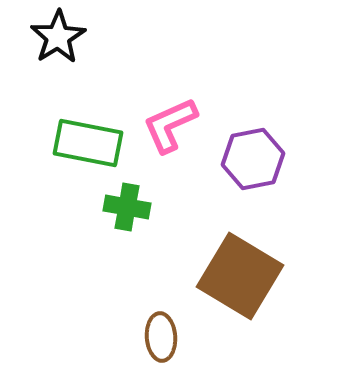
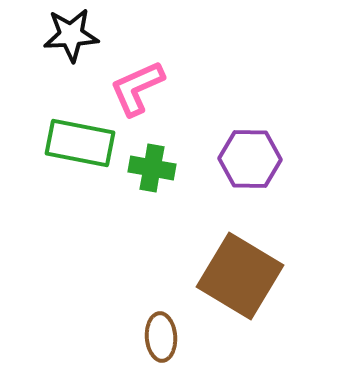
black star: moved 13 px right, 2 px up; rotated 28 degrees clockwise
pink L-shape: moved 33 px left, 37 px up
green rectangle: moved 8 px left
purple hexagon: moved 3 px left; rotated 12 degrees clockwise
green cross: moved 25 px right, 39 px up
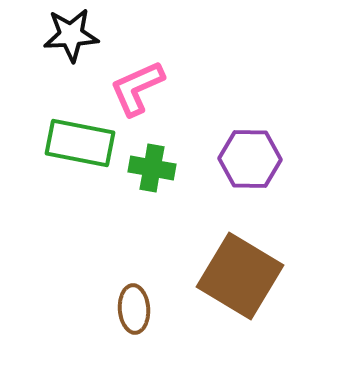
brown ellipse: moved 27 px left, 28 px up
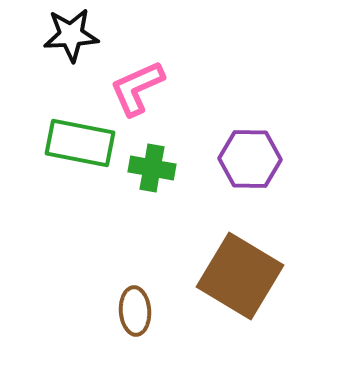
brown ellipse: moved 1 px right, 2 px down
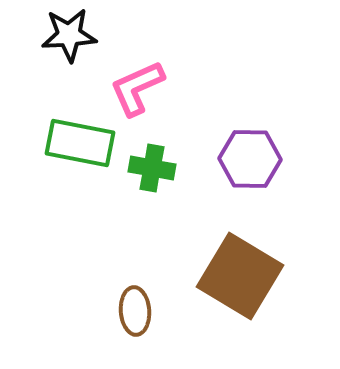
black star: moved 2 px left
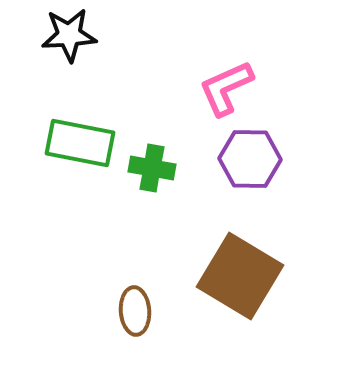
pink L-shape: moved 89 px right
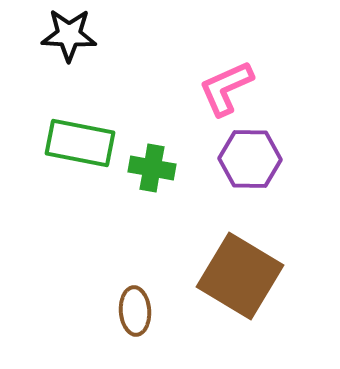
black star: rotated 6 degrees clockwise
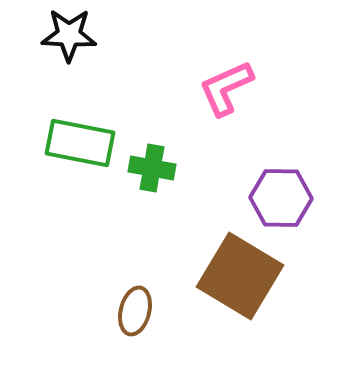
purple hexagon: moved 31 px right, 39 px down
brown ellipse: rotated 18 degrees clockwise
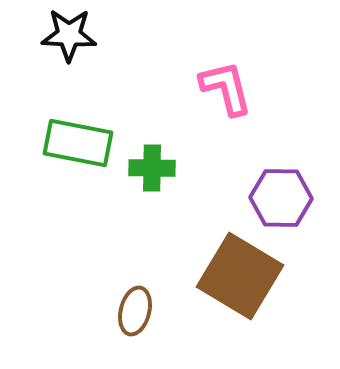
pink L-shape: rotated 100 degrees clockwise
green rectangle: moved 2 px left
green cross: rotated 9 degrees counterclockwise
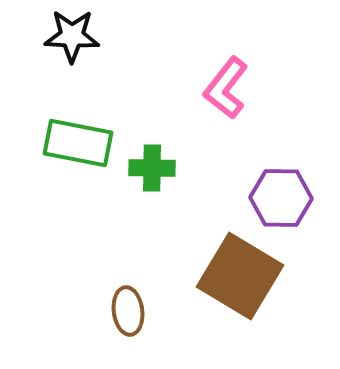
black star: moved 3 px right, 1 px down
pink L-shape: rotated 128 degrees counterclockwise
brown ellipse: moved 7 px left; rotated 21 degrees counterclockwise
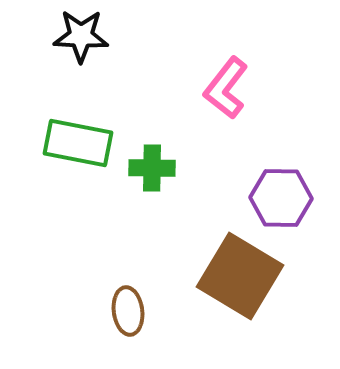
black star: moved 9 px right
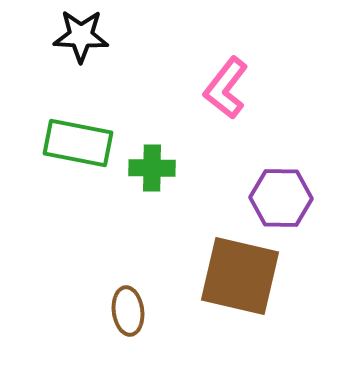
brown square: rotated 18 degrees counterclockwise
